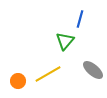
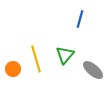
green triangle: moved 14 px down
yellow line: moved 12 px left, 15 px up; rotated 76 degrees counterclockwise
orange circle: moved 5 px left, 12 px up
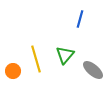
orange circle: moved 2 px down
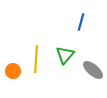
blue line: moved 1 px right, 3 px down
yellow line: rotated 20 degrees clockwise
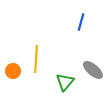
green triangle: moved 27 px down
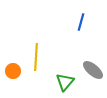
yellow line: moved 2 px up
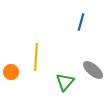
orange circle: moved 2 px left, 1 px down
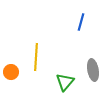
gray ellipse: rotated 40 degrees clockwise
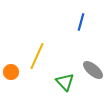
yellow line: moved 1 px right, 1 px up; rotated 20 degrees clockwise
gray ellipse: rotated 40 degrees counterclockwise
green triangle: rotated 24 degrees counterclockwise
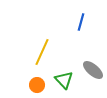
yellow line: moved 5 px right, 4 px up
orange circle: moved 26 px right, 13 px down
green triangle: moved 1 px left, 2 px up
